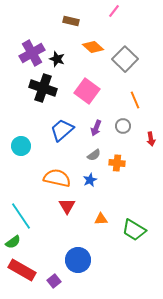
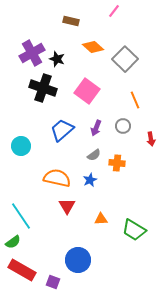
purple square: moved 1 px left, 1 px down; rotated 32 degrees counterclockwise
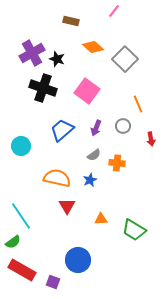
orange line: moved 3 px right, 4 px down
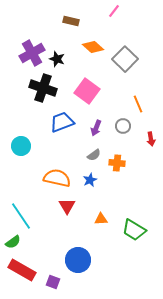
blue trapezoid: moved 8 px up; rotated 20 degrees clockwise
